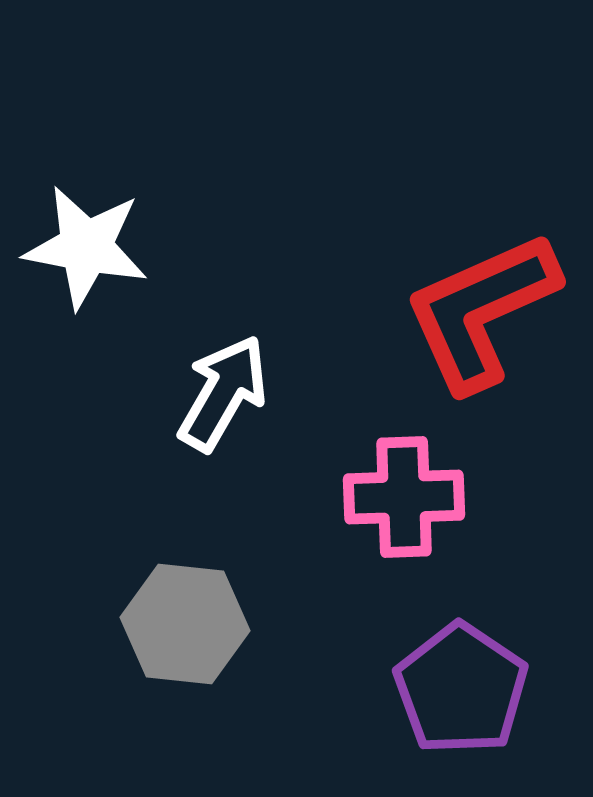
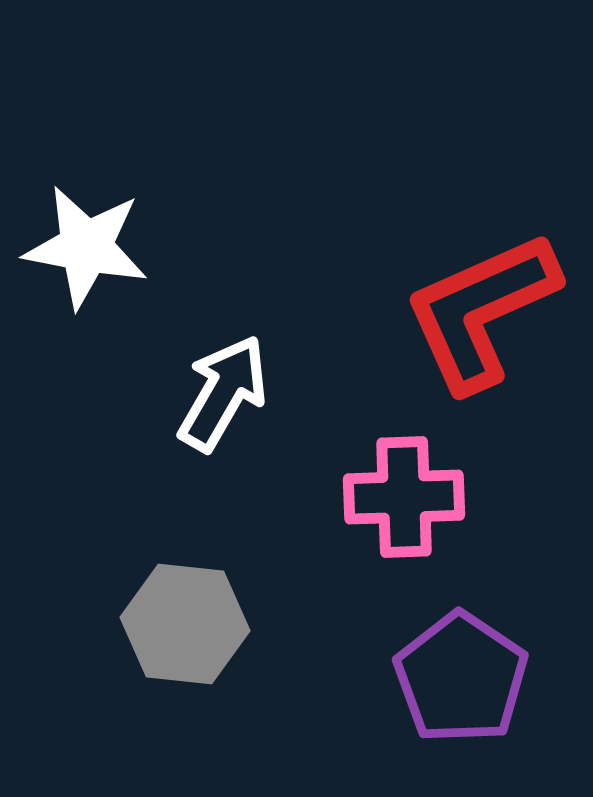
purple pentagon: moved 11 px up
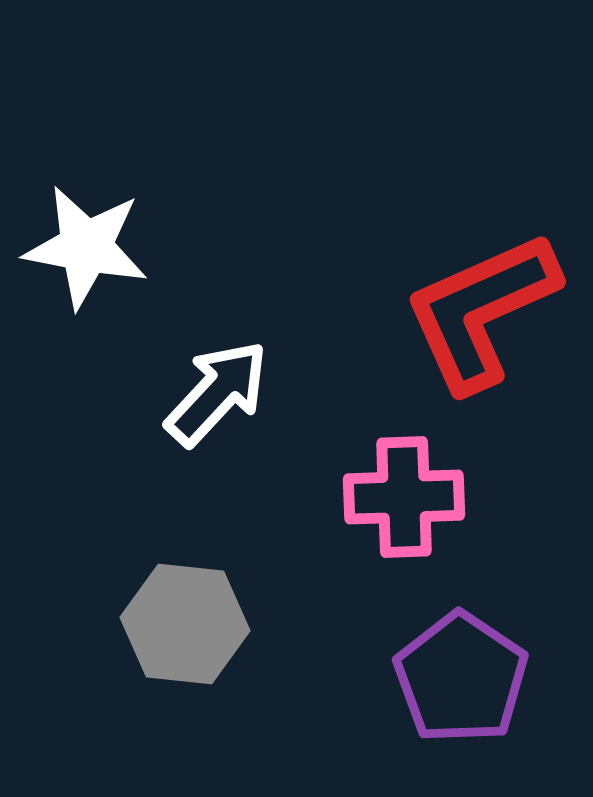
white arrow: moved 6 px left; rotated 13 degrees clockwise
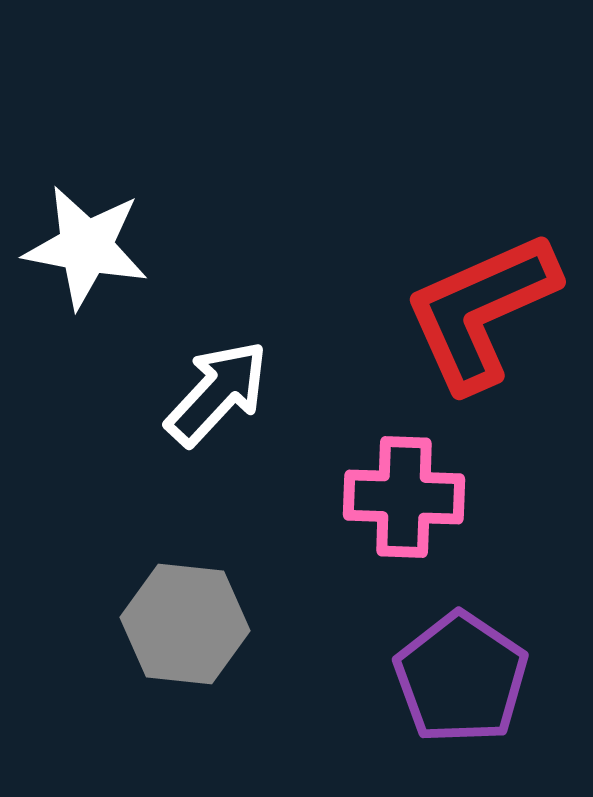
pink cross: rotated 4 degrees clockwise
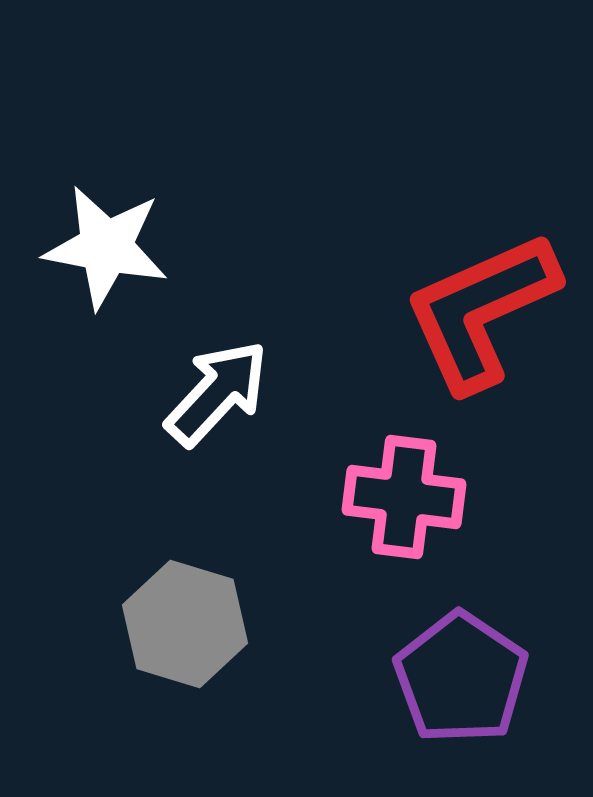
white star: moved 20 px right
pink cross: rotated 5 degrees clockwise
gray hexagon: rotated 11 degrees clockwise
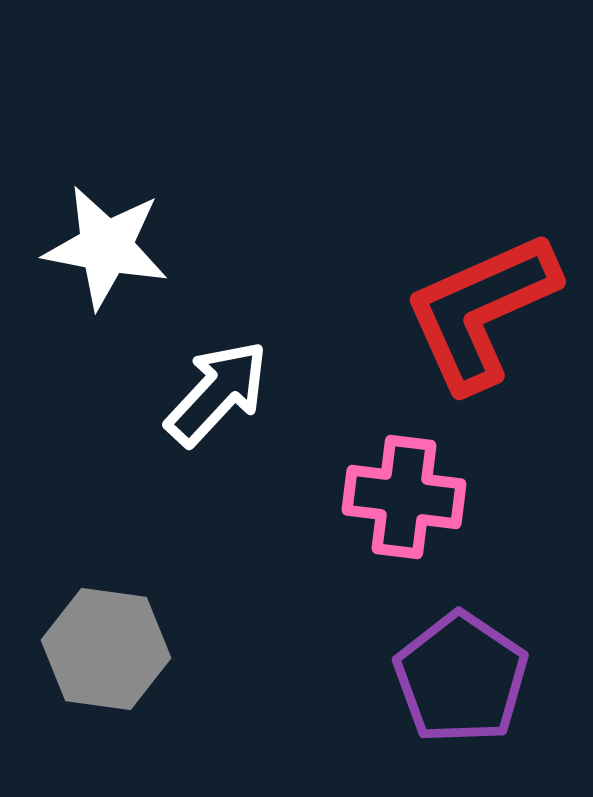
gray hexagon: moved 79 px left, 25 px down; rotated 9 degrees counterclockwise
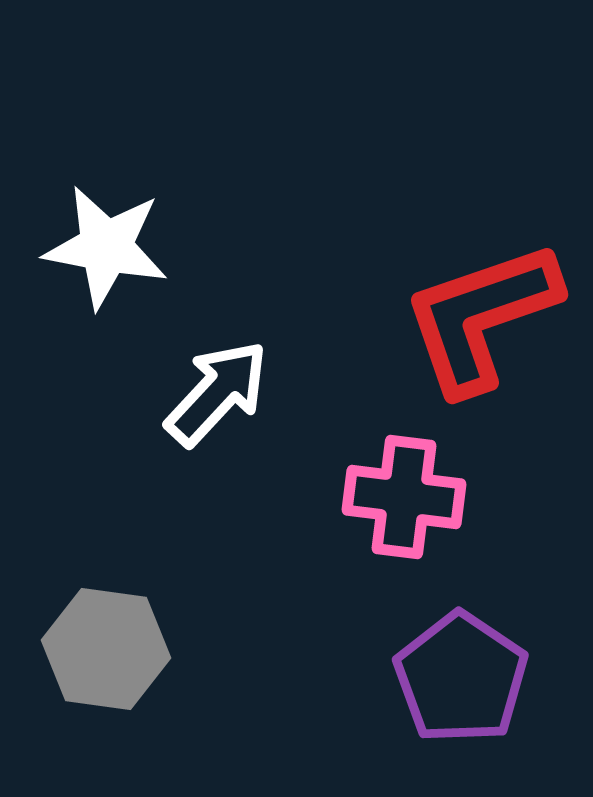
red L-shape: moved 6 px down; rotated 5 degrees clockwise
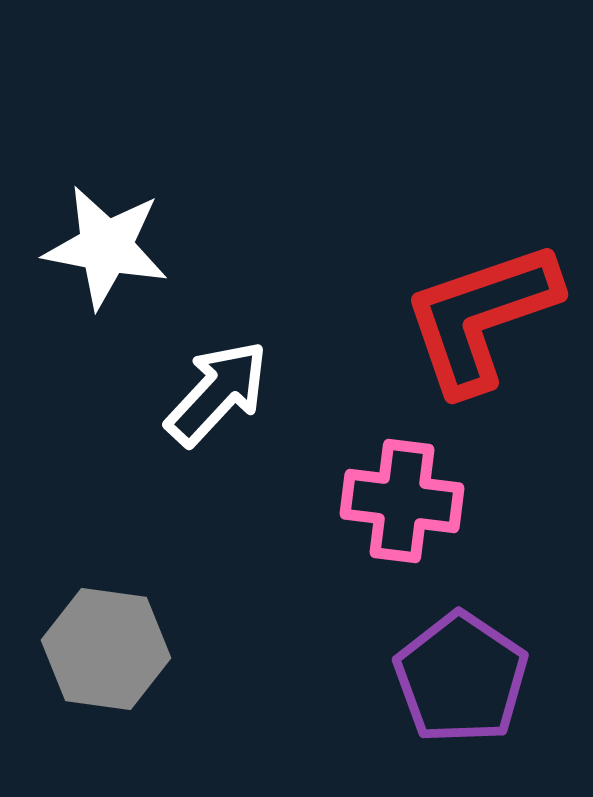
pink cross: moved 2 px left, 4 px down
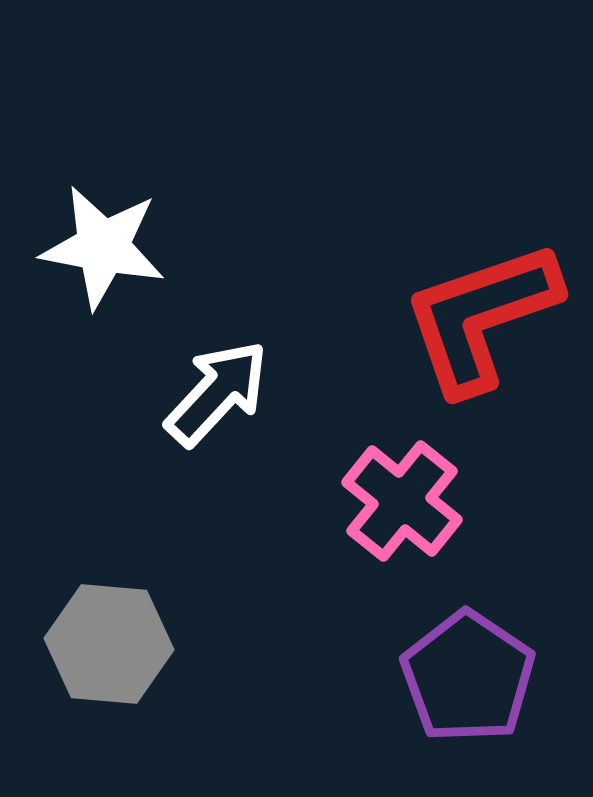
white star: moved 3 px left
pink cross: rotated 32 degrees clockwise
gray hexagon: moved 3 px right, 5 px up; rotated 3 degrees counterclockwise
purple pentagon: moved 7 px right, 1 px up
